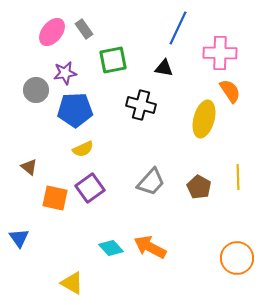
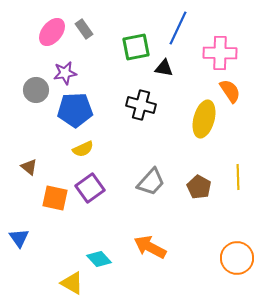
green square: moved 23 px right, 13 px up
cyan diamond: moved 12 px left, 11 px down
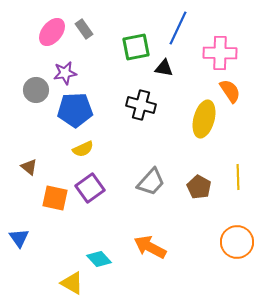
orange circle: moved 16 px up
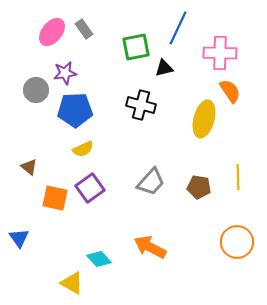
black triangle: rotated 24 degrees counterclockwise
brown pentagon: rotated 20 degrees counterclockwise
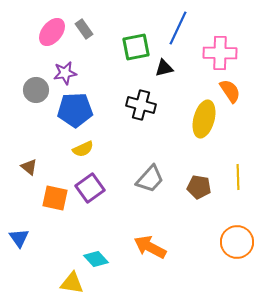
gray trapezoid: moved 1 px left, 3 px up
cyan diamond: moved 3 px left
yellow triangle: rotated 20 degrees counterclockwise
